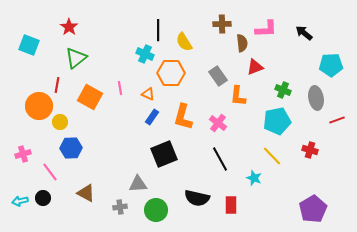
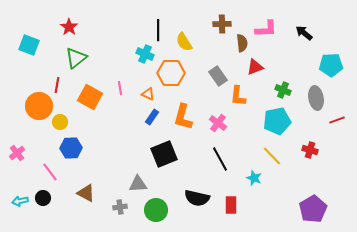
pink cross at (23, 154): moved 6 px left, 1 px up; rotated 21 degrees counterclockwise
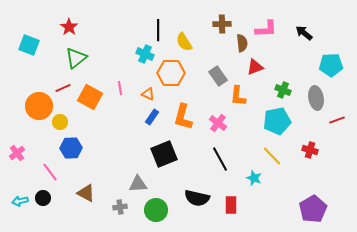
red line at (57, 85): moved 6 px right, 3 px down; rotated 56 degrees clockwise
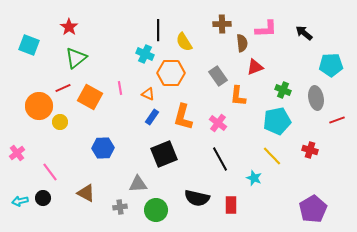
blue hexagon at (71, 148): moved 32 px right
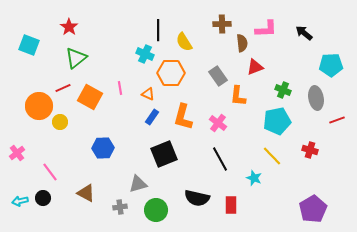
gray triangle at (138, 184): rotated 12 degrees counterclockwise
